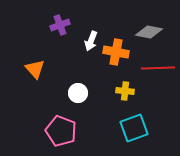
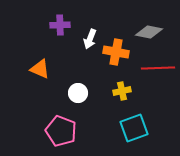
purple cross: rotated 18 degrees clockwise
white arrow: moved 1 px left, 2 px up
orange triangle: moved 5 px right; rotated 25 degrees counterclockwise
yellow cross: moved 3 px left; rotated 18 degrees counterclockwise
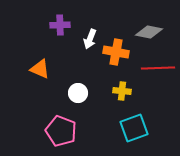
yellow cross: rotated 18 degrees clockwise
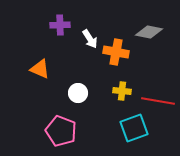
white arrow: rotated 54 degrees counterclockwise
red line: moved 33 px down; rotated 12 degrees clockwise
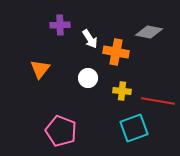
orange triangle: rotated 45 degrees clockwise
white circle: moved 10 px right, 15 px up
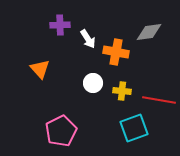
gray diamond: rotated 20 degrees counterclockwise
white arrow: moved 2 px left
orange triangle: rotated 20 degrees counterclockwise
white circle: moved 5 px right, 5 px down
red line: moved 1 px right, 1 px up
pink pentagon: rotated 24 degrees clockwise
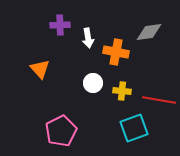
white arrow: moved 1 px up; rotated 24 degrees clockwise
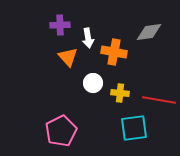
orange cross: moved 2 px left
orange triangle: moved 28 px right, 12 px up
yellow cross: moved 2 px left, 2 px down
cyan square: rotated 12 degrees clockwise
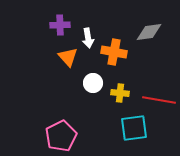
pink pentagon: moved 5 px down
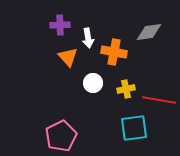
yellow cross: moved 6 px right, 4 px up; rotated 18 degrees counterclockwise
